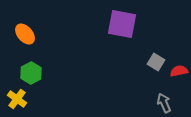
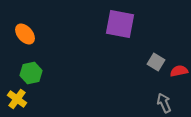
purple square: moved 2 px left
green hexagon: rotated 15 degrees clockwise
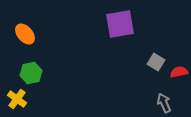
purple square: rotated 20 degrees counterclockwise
red semicircle: moved 1 px down
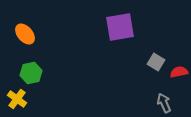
purple square: moved 3 px down
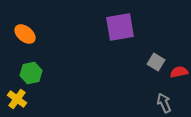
orange ellipse: rotated 10 degrees counterclockwise
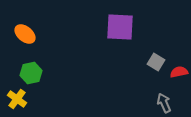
purple square: rotated 12 degrees clockwise
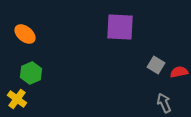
gray square: moved 3 px down
green hexagon: rotated 10 degrees counterclockwise
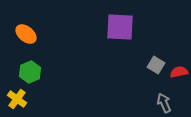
orange ellipse: moved 1 px right
green hexagon: moved 1 px left, 1 px up
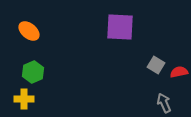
orange ellipse: moved 3 px right, 3 px up
green hexagon: moved 3 px right
yellow cross: moved 7 px right; rotated 36 degrees counterclockwise
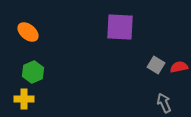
orange ellipse: moved 1 px left, 1 px down
red semicircle: moved 5 px up
